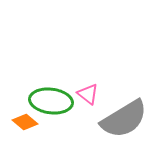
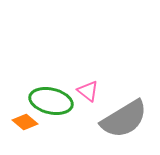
pink triangle: moved 3 px up
green ellipse: rotated 6 degrees clockwise
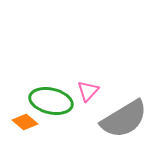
pink triangle: rotated 35 degrees clockwise
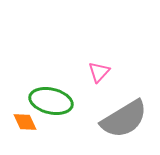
pink triangle: moved 11 px right, 19 px up
orange diamond: rotated 25 degrees clockwise
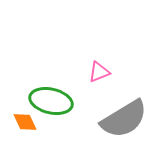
pink triangle: rotated 25 degrees clockwise
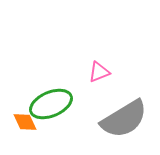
green ellipse: moved 3 px down; rotated 36 degrees counterclockwise
